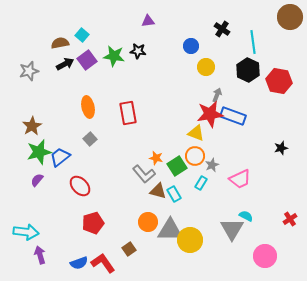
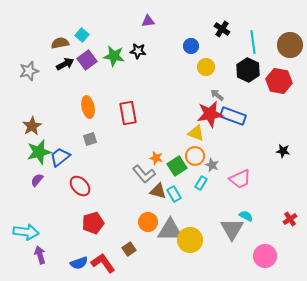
brown circle at (290, 17): moved 28 px down
gray arrow at (217, 95): rotated 72 degrees counterclockwise
gray square at (90, 139): rotated 24 degrees clockwise
black star at (281, 148): moved 2 px right, 3 px down; rotated 24 degrees clockwise
gray star at (212, 165): rotated 24 degrees counterclockwise
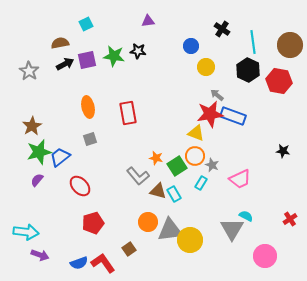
cyan square at (82, 35): moved 4 px right, 11 px up; rotated 24 degrees clockwise
purple square at (87, 60): rotated 24 degrees clockwise
gray star at (29, 71): rotated 24 degrees counterclockwise
gray L-shape at (144, 174): moved 6 px left, 2 px down
gray triangle at (170, 230): rotated 8 degrees counterclockwise
purple arrow at (40, 255): rotated 126 degrees clockwise
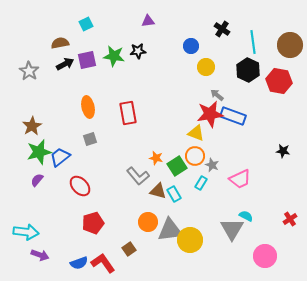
black star at (138, 51): rotated 14 degrees counterclockwise
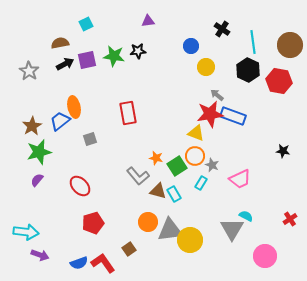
orange ellipse at (88, 107): moved 14 px left
blue trapezoid at (60, 157): moved 36 px up
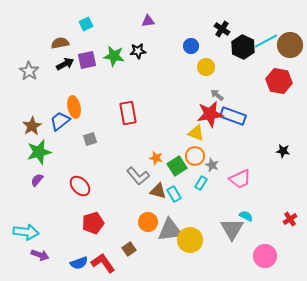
cyan line at (253, 42): moved 13 px right, 1 px up; rotated 70 degrees clockwise
black hexagon at (248, 70): moved 5 px left, 23 px up
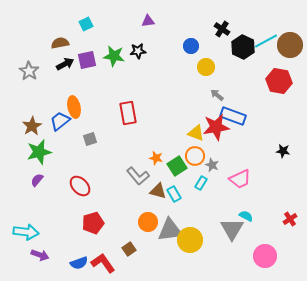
red star at (210, 114): moved 6 px right, 13 px down
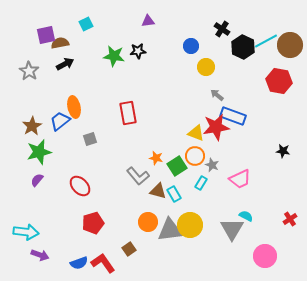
purple square at (87, 60): moved 41 px left, 25 px up
yellow circle at (190, 240): moved 15 px up
